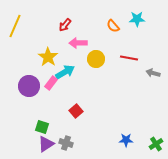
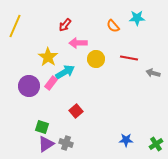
cyan star: moved 1 px up
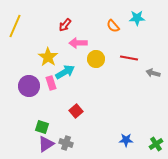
pink rectangle: rotated 56 degrees counterclockwise
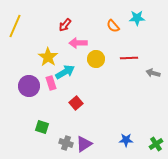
red line: rotated 12 degrees counterclockwise
red square: moved 8 px up
purple triangle: moved 38 px right
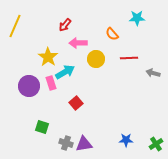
orange semicircle: moved 1 px left, 8 px down
purple triangle: rotated 24 degrees clockwise
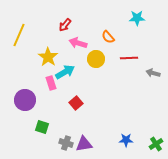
yellow line: moved 4 px right, 9 px down
orange semicircle: moved 4 px left, 3 px down
pink arrow: rotated 18 degrees clockwise
purple circle: moved 4 px left, 14 px down
